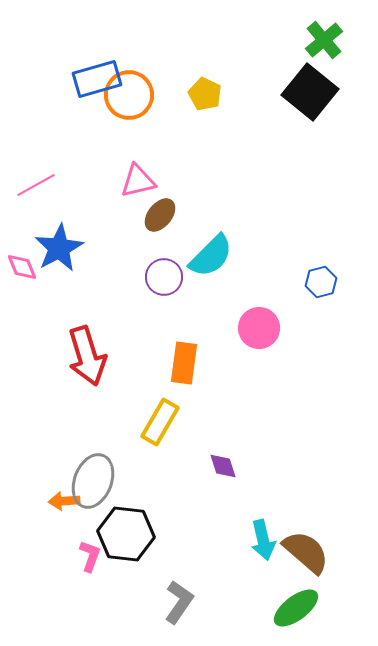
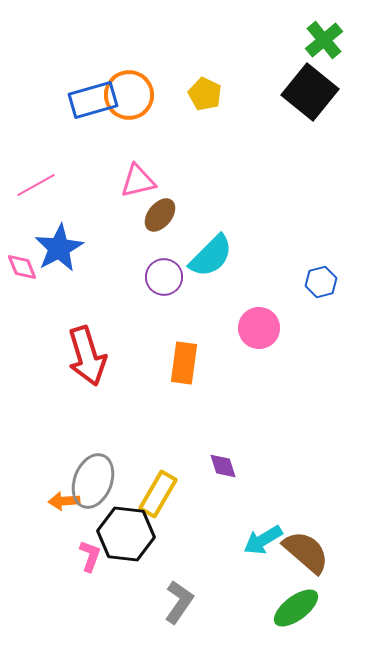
blue rectangle: moved 4 px left, 21 px down
yellow rectangle: moved 2 px left, 72 px down
cyan arrow: rotated 72 degrees clockwise
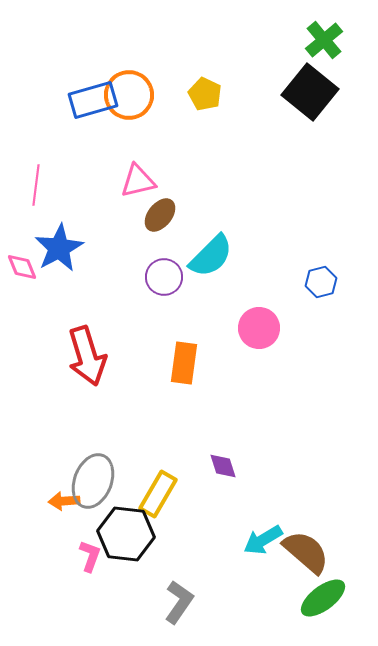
pink line: rotated 54 degrees counterclockwise
green ellipse: moved 27 px right, 10 px up
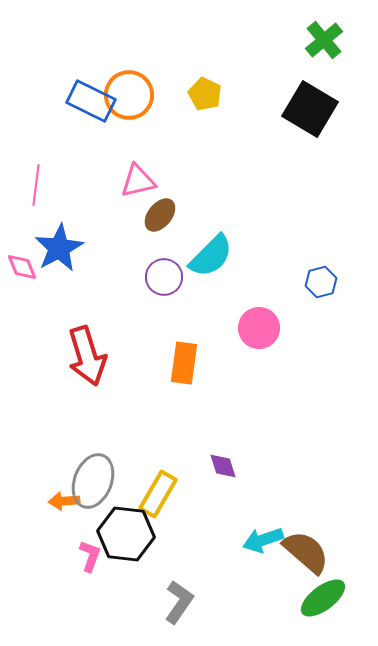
black square: moved 17 px down; rotated 8 degrees counterclockwise
blue rectangle: moved 2 px left, 1 px down; rotated 42 degrees clockwise
cyan arrow: rotated 12 degrees clockwise
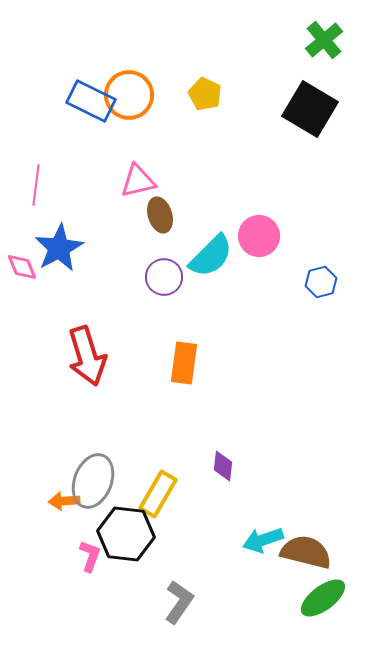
brown ellipse: rotated 56 degrees counterclockwise
pink circle: moved 92 px up
purple diamond: rotated 24 degrees clockwise
brown semicircle: rotated 27 degrees counterclockwise
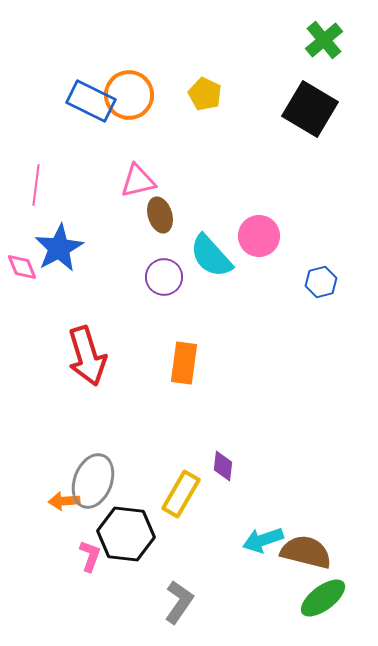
cyan semicircle: rotated 93 degrees clockwise
yellow rectangle: moved 23 px right
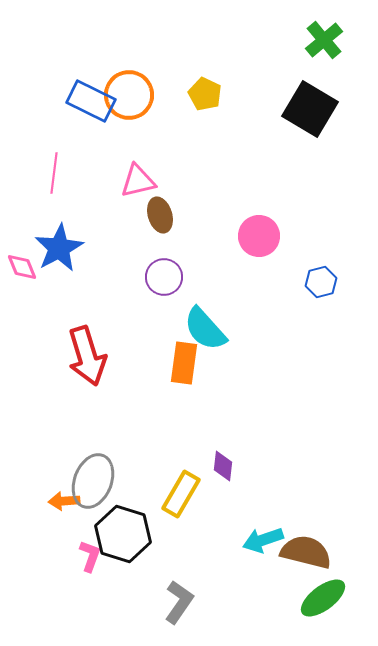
pink line: moved 18 px right, 12 px up
cyan semicircle: moved 6 px left, 73 px down
black hexagon: moved 3 px left; rotated 10 degrees clockwise
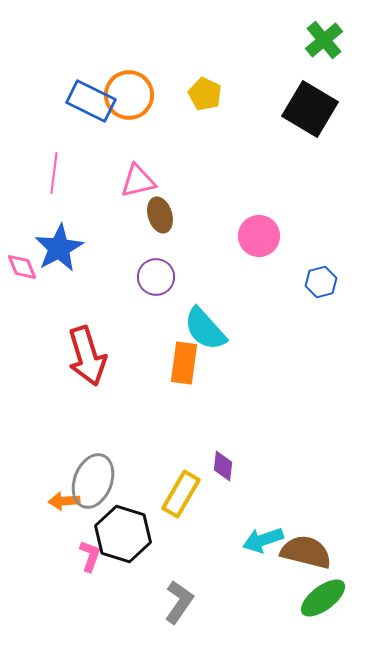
purple circle: moved 8 px left
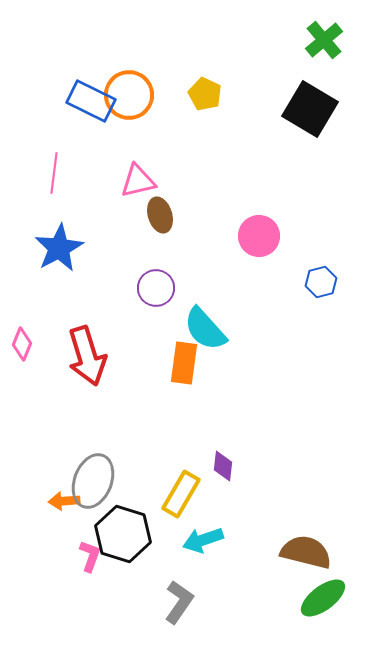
pink diamond: moved 77 px down; rotated 44 degrees clockwise
purple circle: moved 11 px down
cyan arrow: moved 60 px left
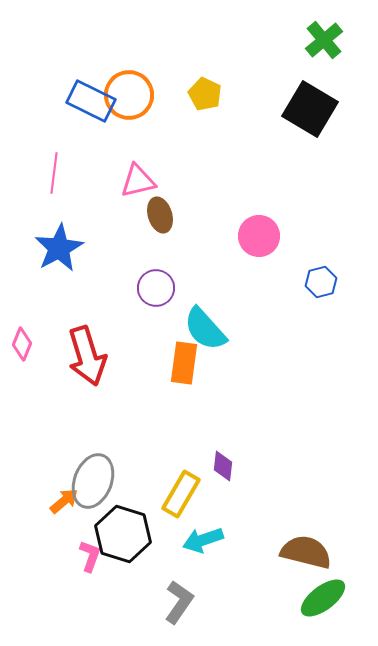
orange arrow: rotated 144 degrees clockwise
